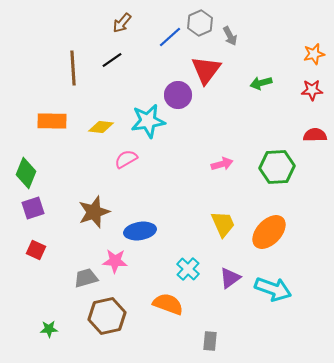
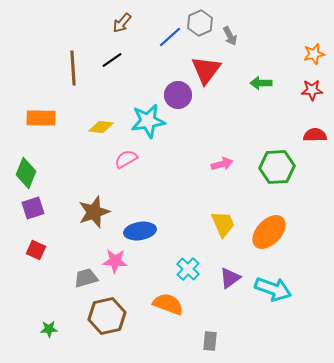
green arrow: rotated 15 degrees clockwise
orange rectangle: moved 11 px left, 3 px up
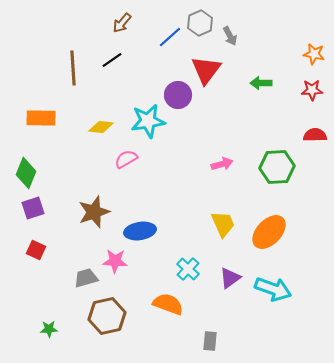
orange star: rotated 25 degrees clockwise
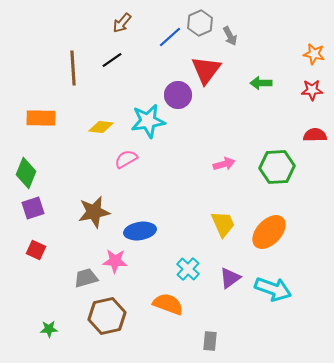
pink arrow: moved 2 px right
brown star: rotated 8 degrees clockwise
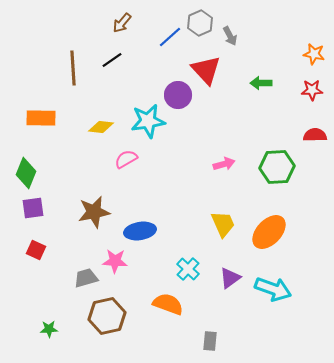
red triangle: rotated 20 degrees counterclockwise
purple square: rotated 10 degrees clockwise
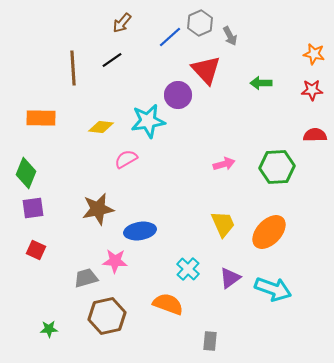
brown star: moved 4 px right, 3 px up
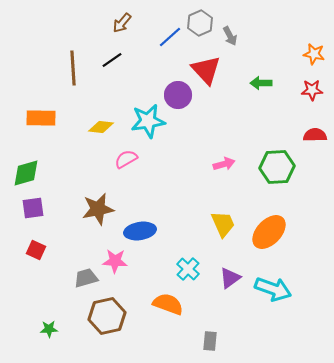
green diamond: rotated 52 degrees clockwise
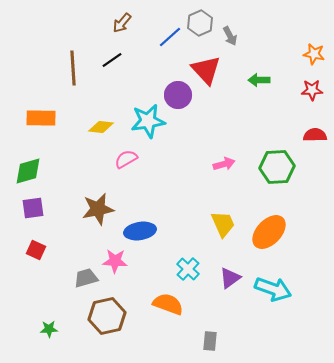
green arrow: moved 2 px left, 3 px up
green diamond: moved 2 px right, 2 px up
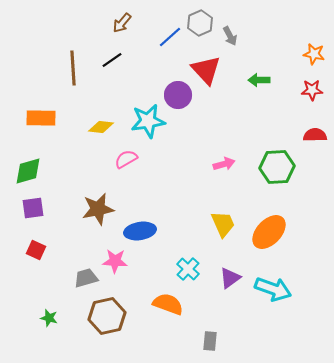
green star: moved 11 px up; rotated 18 degrees clockwise
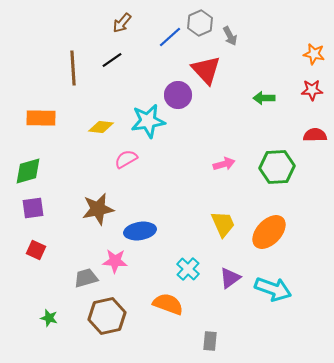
green arrow: moved 5 px right, 18 px down
